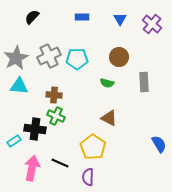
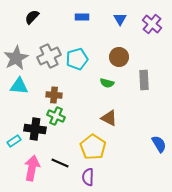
cyan pentagon: rotated 15 degrees counterclockwise
gray rectangle: moved 2 px up
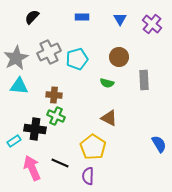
gray cross: moved 4 px up
pink arrow: rotated 35 degrees counterclockwise
purple semicircle: moved 1 px up
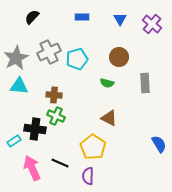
gray rectangle: moved 1 px right, 3 px down
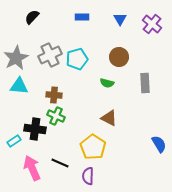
gray cross: moved 1 px right, 3 px down
